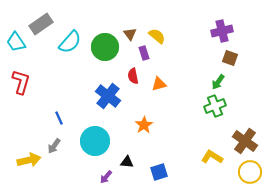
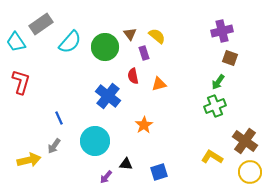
black triangle: moved 1 px left, 2 px down
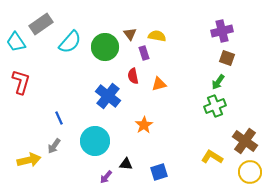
yellow semicircle: rotated 30 degrees counterclockwise
brown square: moved 3 px left
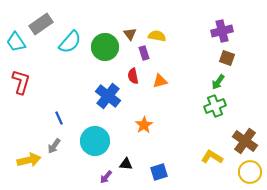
orange triangle: moved 1 px right, 3 px up
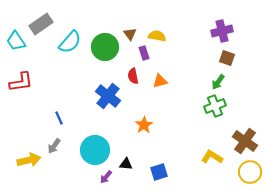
cyan trapezoid: moved 1 px up
red L-shape: rotated 65 degrees clockwise
cyan circle: moved 9 px down
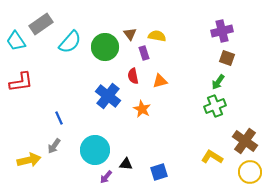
orange star: moved 2 px left, 16 px up; rotated 12 degrees counterclockwise
